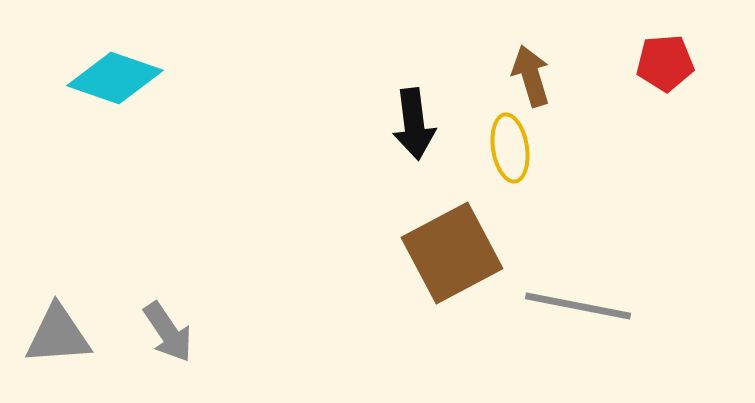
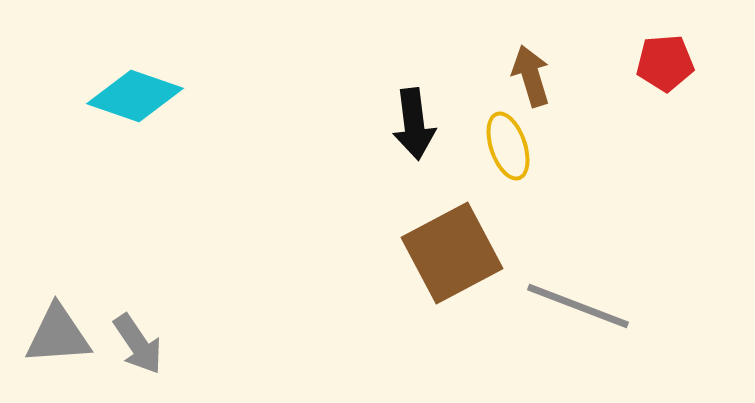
cyan diamond: moved 20 px right, 18 px down
yellow ellipse: moved 2 px left, 2 px up; rotated 10 degrees counterclockwise
gray line: rotated 10 degrees clockwise
gray arrow: moved 30 px left, 12 px down
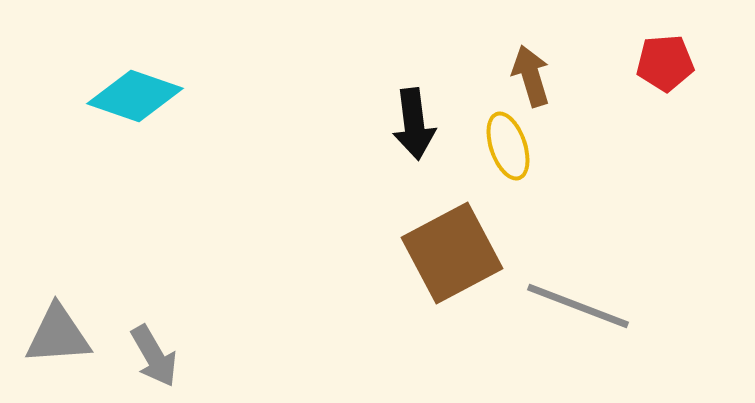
gray arrow: moved 16 px right, 12 px down; rotated 4 degrees clockwise
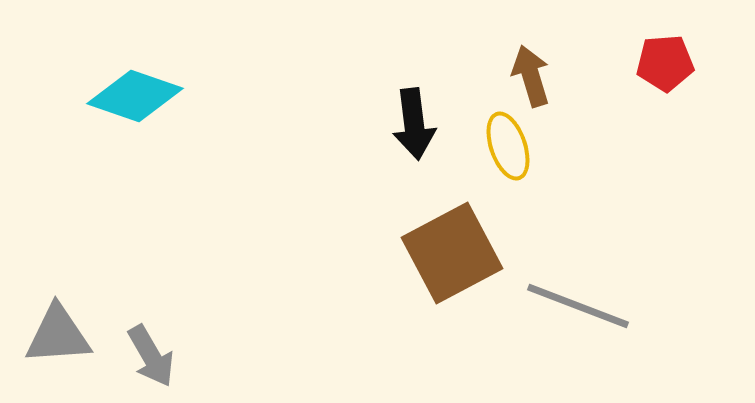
gray arrow: moved 3 px left
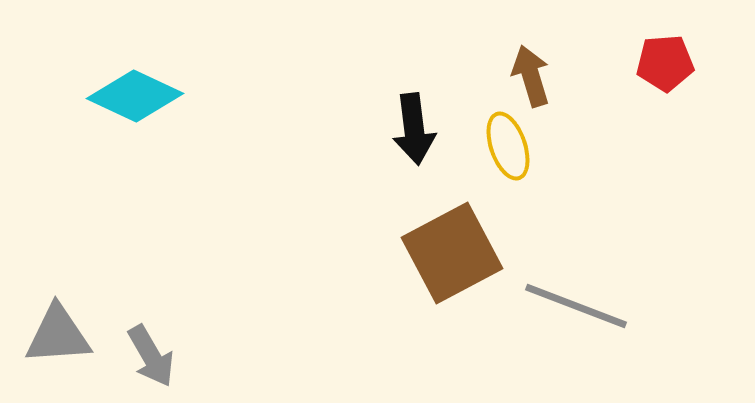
cyan diamond: rotated 6 degrees clockwise
black arrow: moved 5 px down
gray line: moved 2 px left
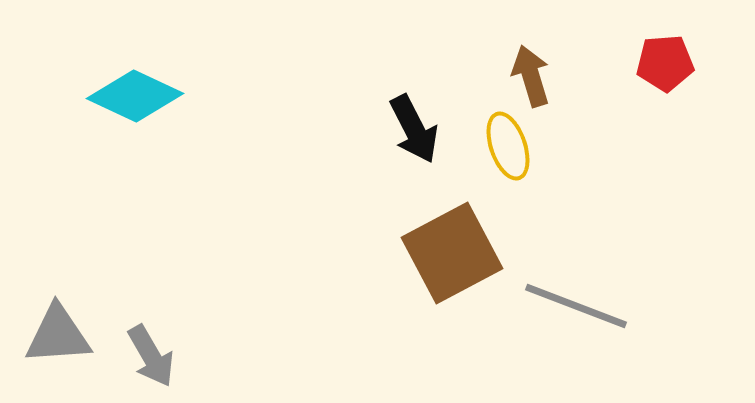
black arrow: rotated 20 degrees counterclockwise
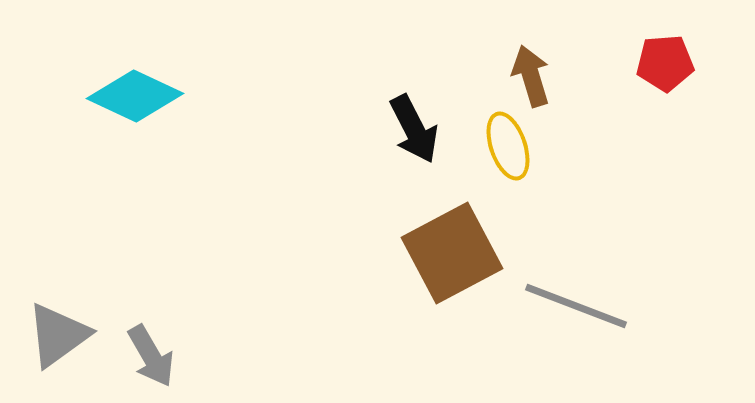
gray triangle: rotated 32 degrees counterclockwise
